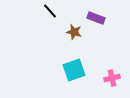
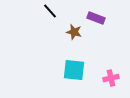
cyan square: rotated 25 degrees clockwise
pink cross: moved 1 px left
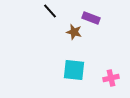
purple rectangle: moved 5 px left
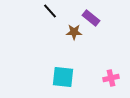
purple rectangle: rotated 18 degrees clockwise
brown star: rotated 14 degrees counterclockwise
cyan square: moved 11 px left, 7 px down
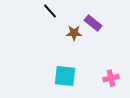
purple rectangle: moved 2 px right, 5 px down
brown star: moved 1 px down
cyan square: moved 2 px right, 1 px up
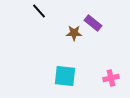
black line: moved 11 px left
